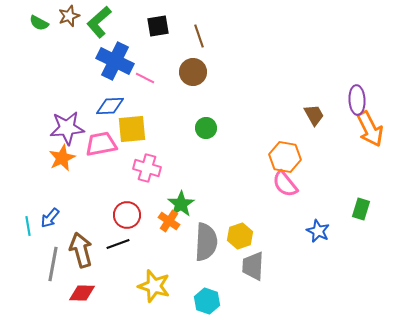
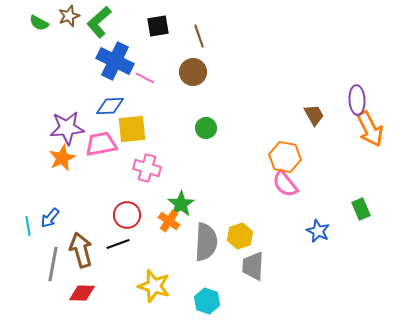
green rectangle: rotated 40 degrees counterclockwise
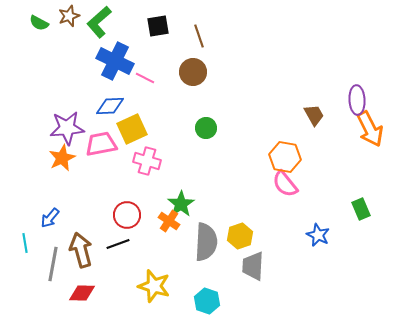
yellow square: rotated 20 degrees counterclockwise
pink cross: moved 7 px up
cyan line: moved 3 px left, 17 px down
blue star: moved 4 px down
